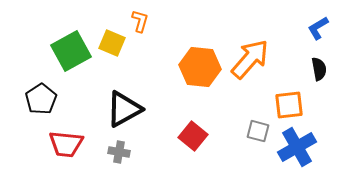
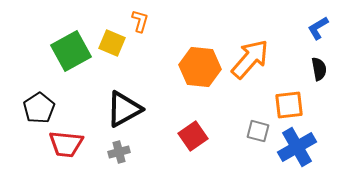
black pentagon: moved 2 px left, 9 px down
red square: rotated 16 degrees clockwise
gray cross: rotated 25 degrees counterclockwise
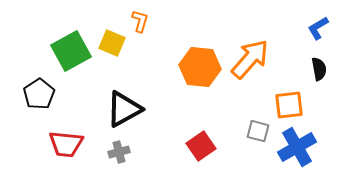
black pentagon: moved 14 px up
red square: moved 8 px right, 10 px down
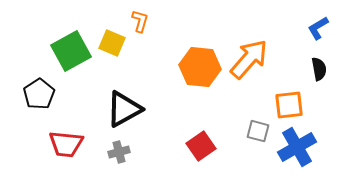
orange arrow: moved 1 px left
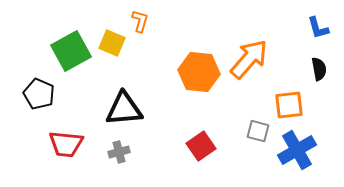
blue L-shape: rotated 75 degrees counterclockwise
orange hexagon: moved 1 px left, 5 px down
black pentagon: rotated 16 degrees counterclockwise
black triangle: rotated 24 degrees clockwise
blue cross: moved 3 px down
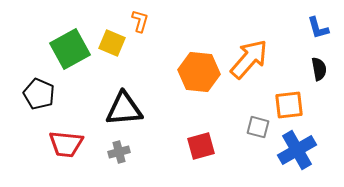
green square: moved 1 px left, 2 px up
gray square: moved 4 px up
red square: rotated 20 degrees clockwise
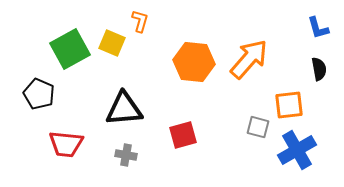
orange hexagon: moved 5 px left, 10 px up
red square: moved 18 px left, 11 px up
gray cross: moved 7 px right, 3 px down; rotated 25 degrees clockwise
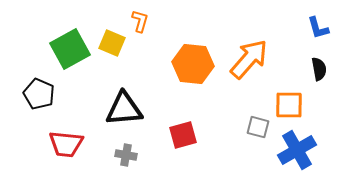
orange hexagon: moved 1 px left, 2 px down
orange square: rotated 8 degrees clockwise
